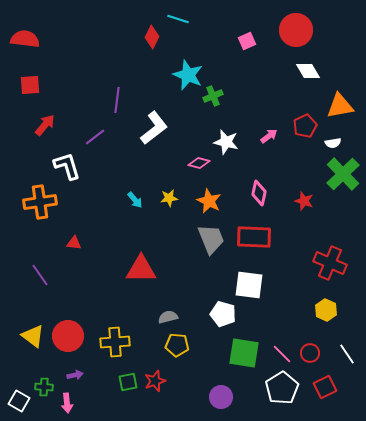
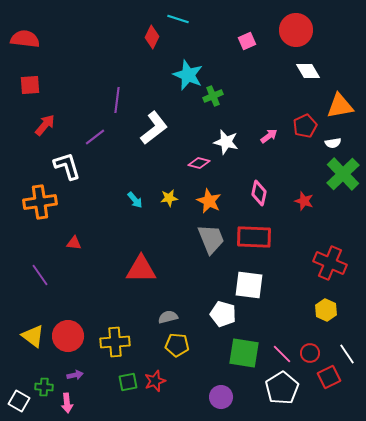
red square at (325, 387): moved 4 px right, 10 px up
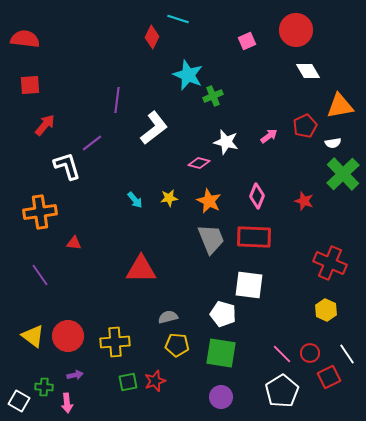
purple line at (95, 137): moved 3 px left, 6 px down
pink diamond at (259, 193): moved 2 px left, 3 px down; rotated 10 degrees clockwise
orange cross at (40, 202): moved 10 px down
green square at (244, 353): moved 23 px left
white pentagon at (282, 388): moved 3 px down
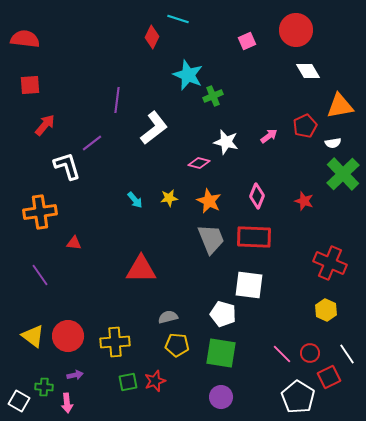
white pentagon at (282, 391): moved 16 px right, 6 px down; rotated 8 degrees counterclockwise
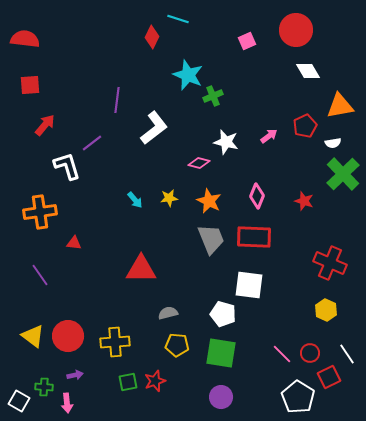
gray semicircle at (168, 317): moved 4 px up
